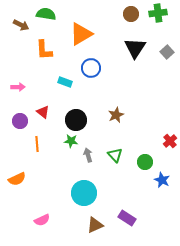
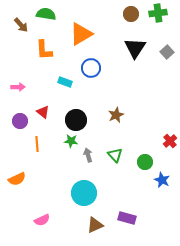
brown arrow: rotated 21 degrees clockwise
purple rectangle: rotated 18 degrees counterclockwise
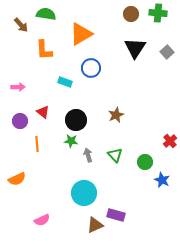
green cross: rotated 12 degrees clockwise
purple rectangle: moved 11 px left, 3 px up
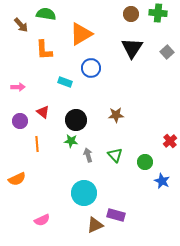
black triangle: moved 3 px left
brown star: rotated 21 degrees clockwise
blue star: moved 1 px down
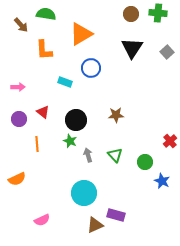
purple circle: moved 1 px left, 2 px up
green star: moved 1 px left; rotated 16 degrees clockwise
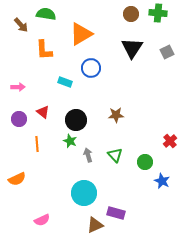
gray square: rotated 16 degrees clockwise
purple rectangle: moved 2 px up
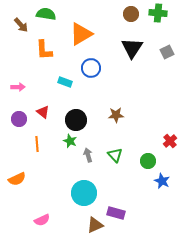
green circle: moved 3 px right, 1 px up
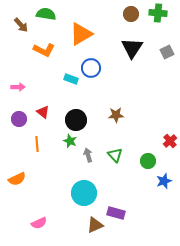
orange L-shape: rotated 60 degrees counterclockwise
cyan rectangle: moved 6 px right, 3 px up
blue star: moved 2 px right; rotated 28 degrees clockwise
pink semicircle: moved 3 px left, 3 px down
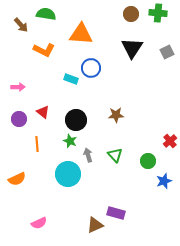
orange triangle: rotated 35 degrees clockwise
cyan circle: moved 16 px left, 19 px up
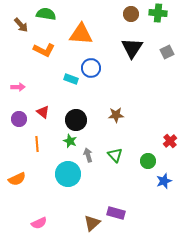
brown triangle: moved 3 px left, 2 px up; rotated 18 degrees counterclockwise
